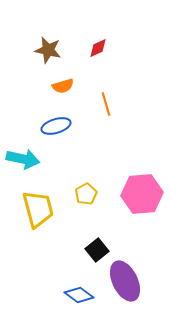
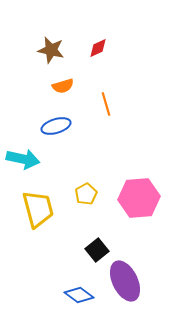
brown star: moved 3 px right
pink hexagon: moved 3 px left, 4 px down
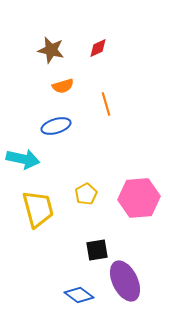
black square: rotated 30 degrees clockwise
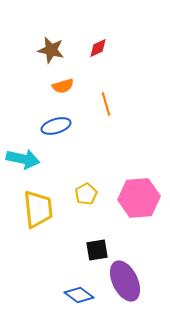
yellow trapezoid: rotated 9 degrees clockwise
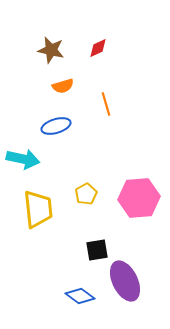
blue diamond: moved 1 px right, 1 px down
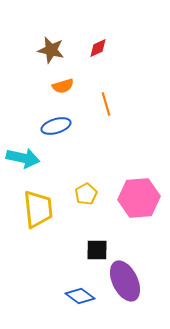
cyan arrow: moved 1 px up
black square: rotated 10 degrees clockwise
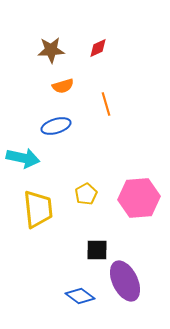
brown star: rotated 16 degrees counterclockwise
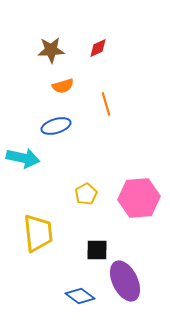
yellow trapezoid: moved 24 px down
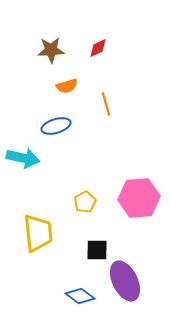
orange semicircle: moved 4 px right
yellow pentagon: moved 1 px left, 8 px down
